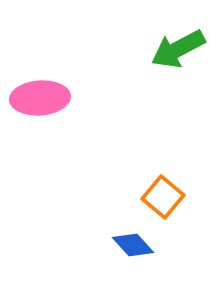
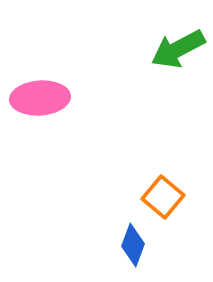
blue diamond: rotated 63 degrees clockwise
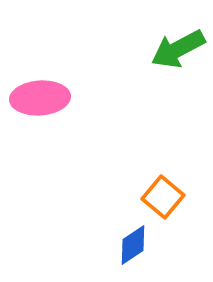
blue diamond: rotated 36 degrees clockwise
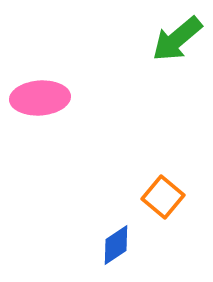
green arrow: moved 1 px left, 10 px up; rotated 12 degrees counterclockwise
blue diamond: moved 17 px left
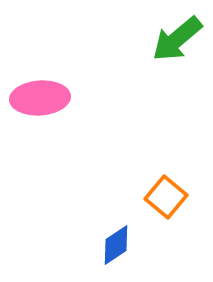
orange square: moved 3 px right
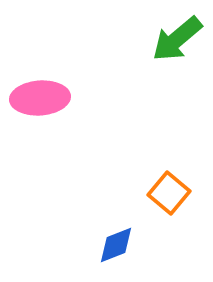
orange square: moved 3 px right, 4 px up
blue diamond: rotated 12 degrees clockwise
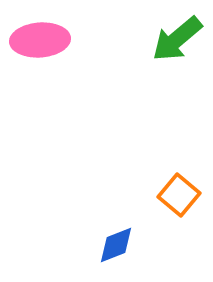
pink ellipse: moved 58 px up
orange square: moved 10 px right, 2 px down
